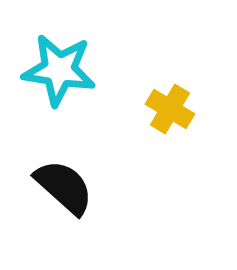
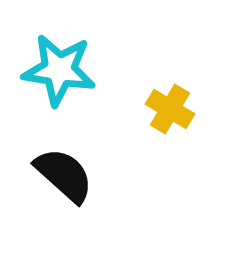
black semicircle: moved 12 px up
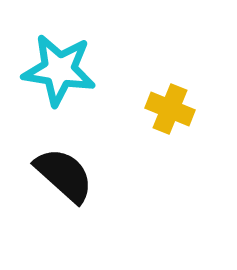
yellow cross: rotated 9 degrees counterclockwise
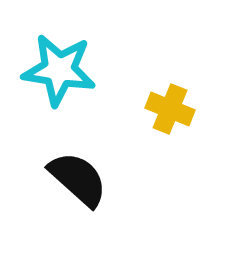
black semicircle: moved 14 px right, 4 px down
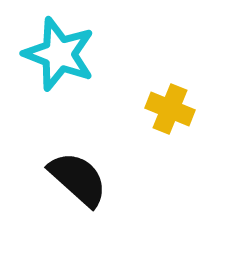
cyan star: moved 16 px up; rotated 12 degrees clockwise
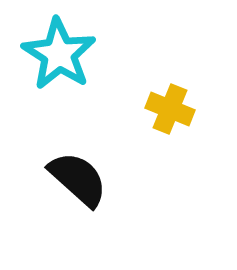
cyan star: rotated 12 degrees clockwise
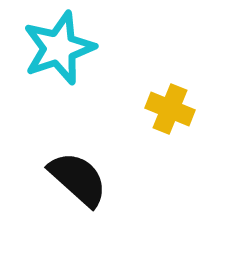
cyan star: moved 6 px up; rotated 20 degrees clockwise
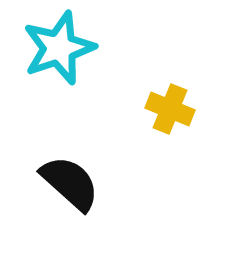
black semicircle: moved 8 px left, 4 px down
